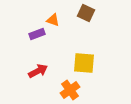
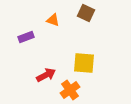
purple rectangle: moved 11 px left, 3 px down
red arrow: moved 8 px right, 4 px down
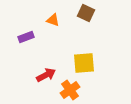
yellow square: rotated 10 degrees counterclockwise
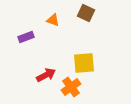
orange cross: moved 1 px right, 3 px up
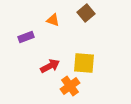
brown square: rotated 24 degrees clockwise
yellow square: rotated 10 degrees clockwise
red arrow: moved 4 px right, 9 px up
orange cross: moved 1 px left, 1 px up
